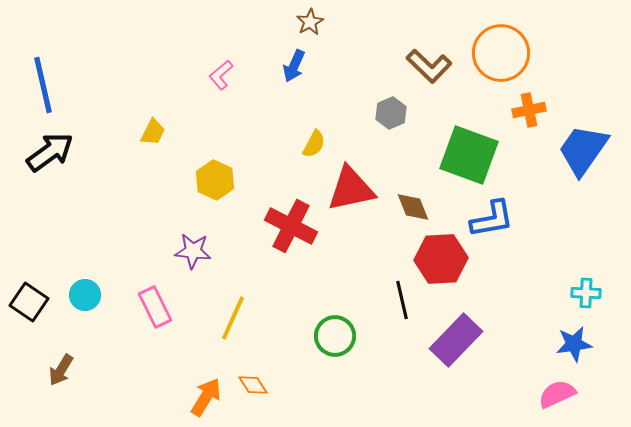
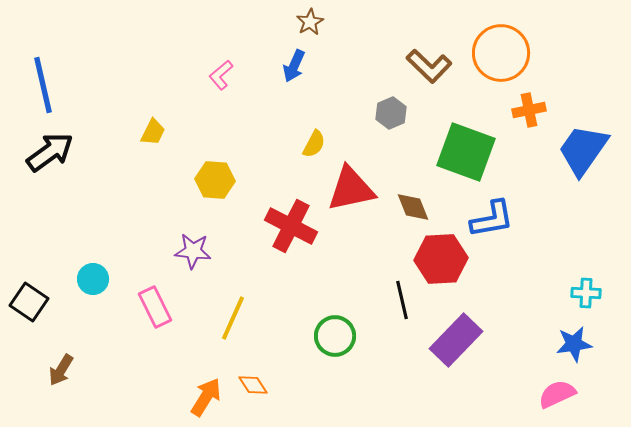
green square: moved 3 px left, 3 px up
yellow hexagon: rotated 21 degrees counterclockwise
cyan circle: moved 8 px right, 16 px up
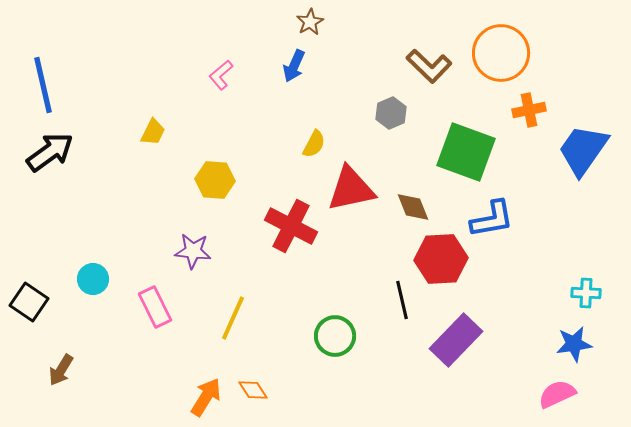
orange diamond: moved 5 px down
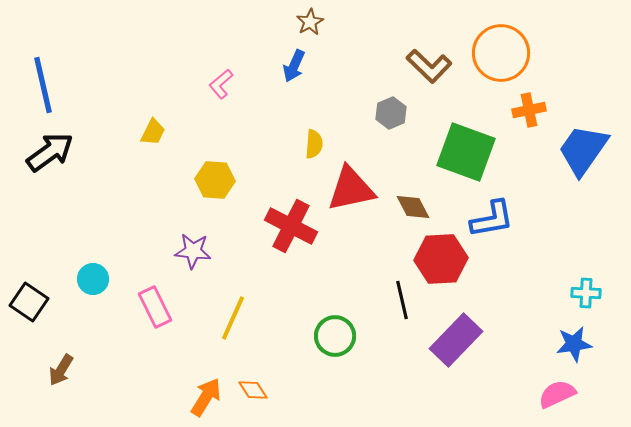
pink L-shape: moved 9 px down
yellow semicircle: rotated 24 degrees counterclockwise
brown diamond: rotated 6 degrees counterclockwise
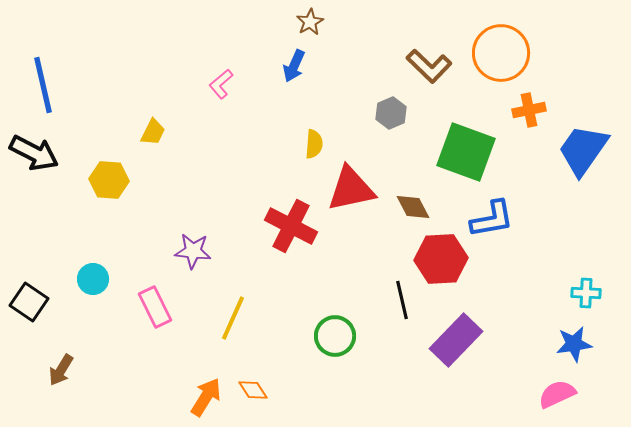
black arrow: moved 16 px left, 1 px down; rotated 63 degrees clockwise
yellow hexagon: moved 106 px left
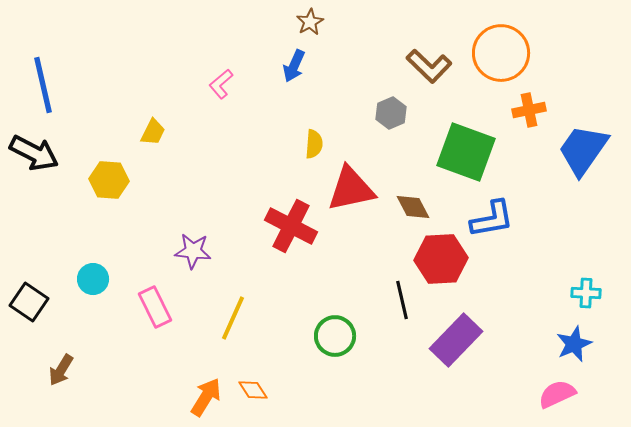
blue star: rotated 15 degrees counterclockwise
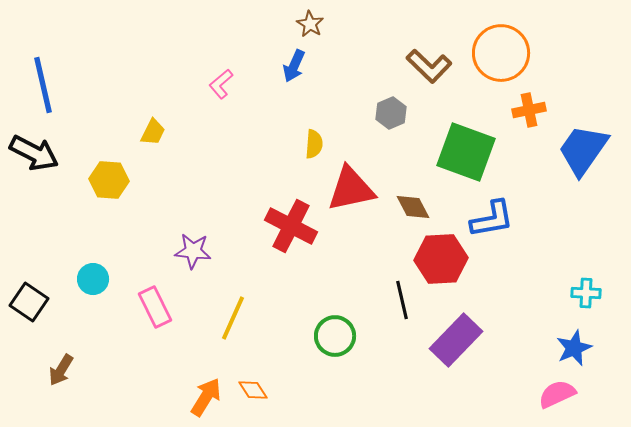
brown star: moved 2 px down; rotated 12 degrees counterclockwise
blue star: moved 4 px down
